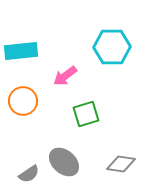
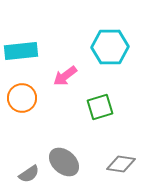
cyan hexagon: moved 2 px left
orange circle: moved 1 px left, 3 px up
green square: moved 14 px right, 7 px up
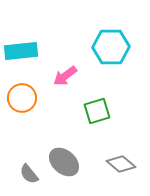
cyan hexagon: moved 1 px right
green square: moved 3 px left, 4 px down
gray diamond: rotated 32 degrees clockwise
gray semicircle: rotated 85 degrees clockwise
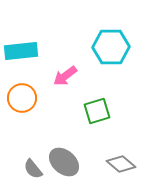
gray semicircle: moved 4 px right, 5 px up
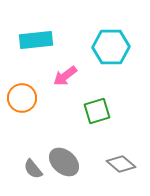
cyan rectangle: moved 15 px right, 11 px up
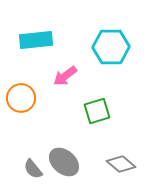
orange circle: moved 1 px left
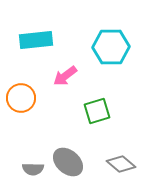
gray ellipse: moved 4 px right
gray semicircle: rotated 50 degrees counterclockwise
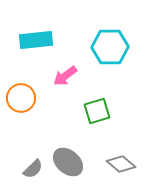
cyan hexagon: moved 1 px left
gray semicircle: rotated 45 degrees counterclockwise
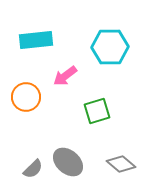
orange circle: moved 5 px right, 1 px up
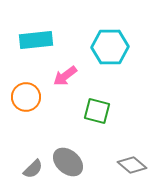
green square: rotated 32 degrees clockwise
gray diamond: moved 11 px right, 1 px down
